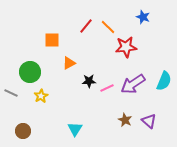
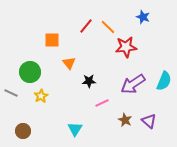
orange triangle: rotated 40 degrees counterclockwise
pink line: moved 5 px left, 15 px down
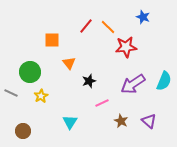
black star: rotated 16 degrees counterclockwise
brown star: moved 4 px left, 1 px down
cyan triangle: moved 5 px left, 7 px up
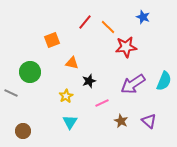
red line: moved 1 px left, 4 px up
orange square: rotated 21 degrees counterclockwise
orange triangle: moved 3 px right; rotated 40 degrees counterclockwise
yellow star: moved 25 px right
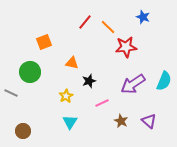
orange square: moved 8 px left, 2 px down
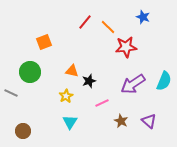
orange triangle: moved 8 px down
